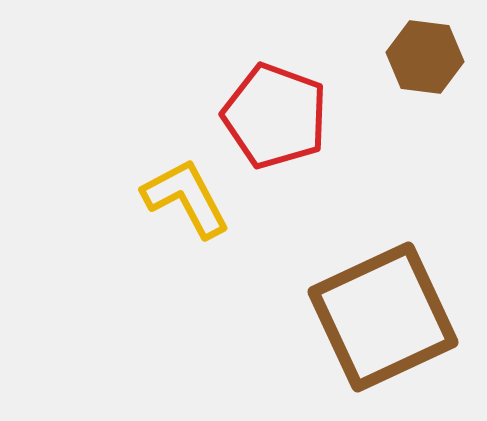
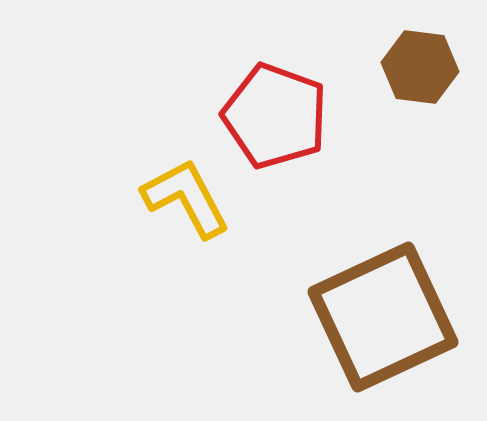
brown hexagon: moved 5 px left, 10 px down
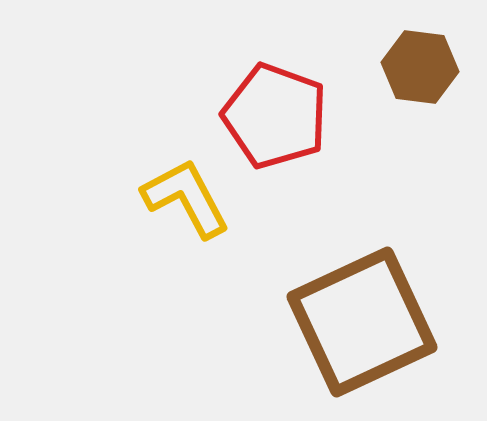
brown square: moved 21 px left, 5 px down
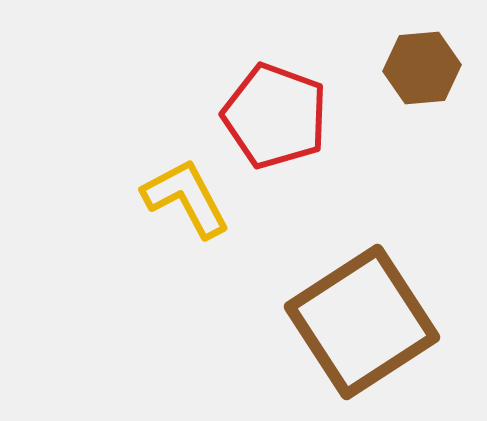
brown hexagon: moved 2 px right, 1 px down; rotated 12 degrees counterclockwise
brown square: rotated 8 degrees counterclockwise
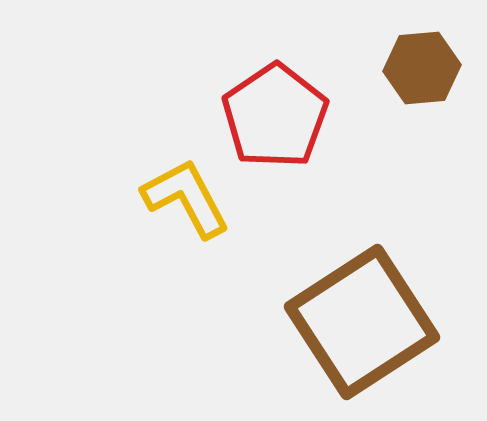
red pentagon: rotated 18 degrees clockwise
